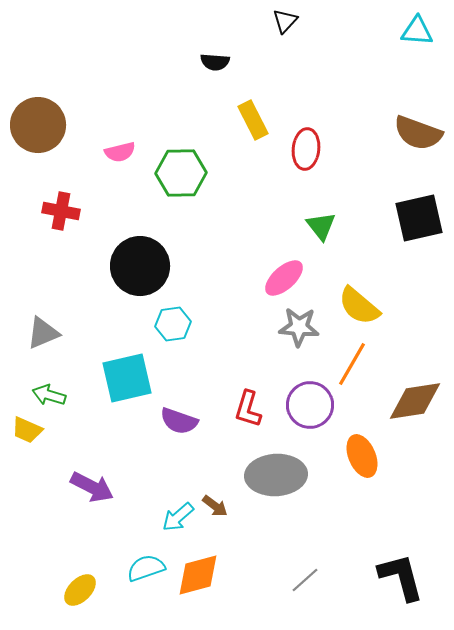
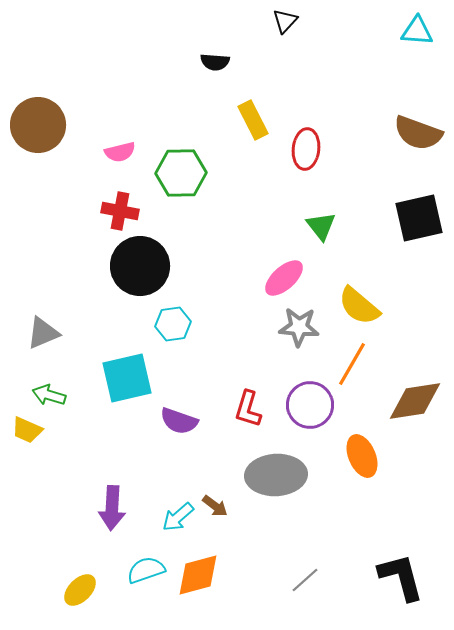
red cross: moved 59 px right
purple arrow: moved 20 px right, 21 px down; rotated 66 degrees clockwise
cyan semicircle: moved 2 px down
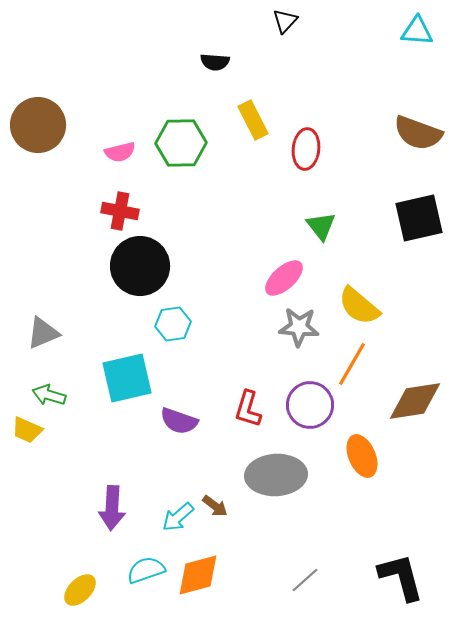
green hexagon: moved 30 px up
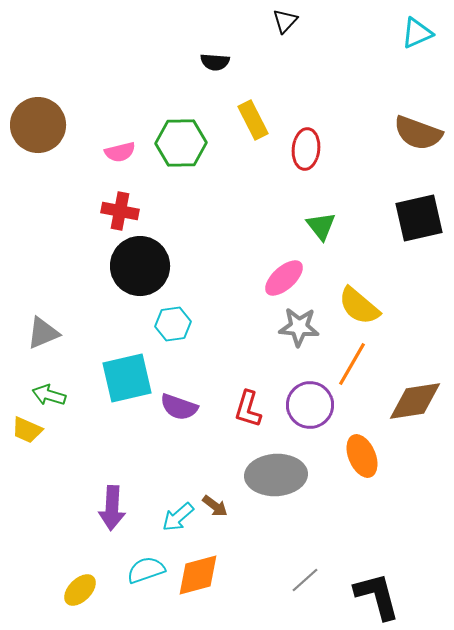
cyan triangle: moved 2 px down; rotated 28 degrees counterclockwise
purple semicircle: moved 14 px up
black L-shape: moved 24 px left, 19 px down
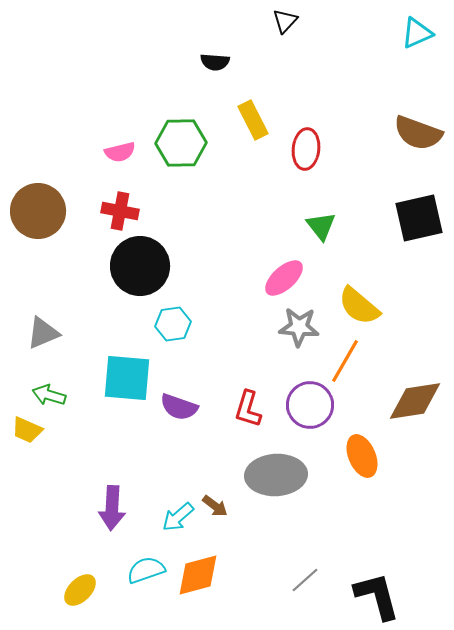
brown circle: moved 86 px down
orange line: moved 7 px left, 3 px up
cyan square: rotated 18 degrees clockwise
